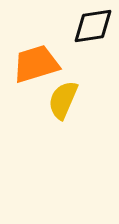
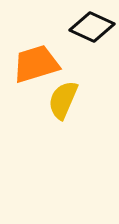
black diamond: moved 1 px left, 1 px down; rotated 33 degrees clockwise
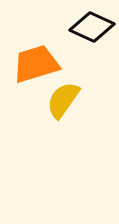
yellow semicircle: rotated 12 degrees clockwise
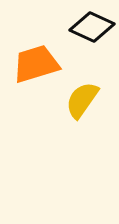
yellow semicircle: moved 19 px right
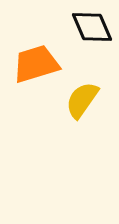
black diamond: rotated 42 degrees clockwise
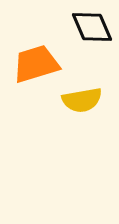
yellow semicircle: rotated 135 degrees counterclockwise
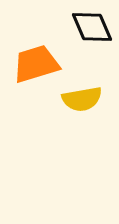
yellow semicircle: moved 1 px up
